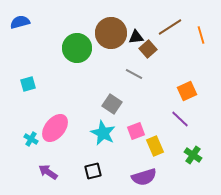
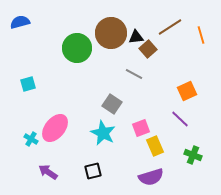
pink square: moved 5 px right, 3 px up
green cross: rotated 12 degrees counterclockwise
purple semicircle: moved 7 px right
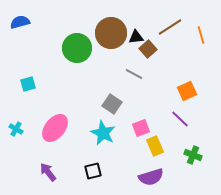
cyan cross: moved 15 px left, 10 px up
purple arrow: rotated 18 degrees clockwise
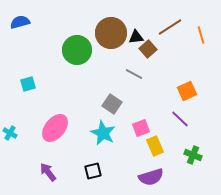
green circle: moved 2 px down
cyan cross: moved 6 px left, 4 px down
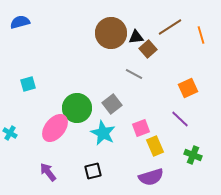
green circle: moved 58 px down
orange square: moved 1 px right, 3 px up
gray square: rotated 18 degrees clockwise
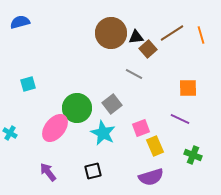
brown line: moved 2 px right, 6 px down
orange square: rotated 24 degrees clockwise
purple line: rotated 18 degrees counterclockwise
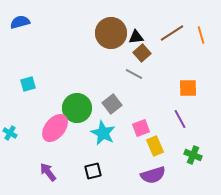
brown square: moved 6 px left, 4 px down
purple line: rotated 36 degrees clockwise
purple semicircle: moved 2 px right, 2 px up
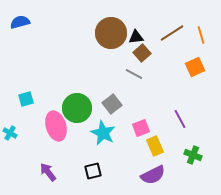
cyan square: moved 2 px left, 15 px down
orange square: moved 7 px right, 21 px up; rotated 24 degrees counterclockwise
pink ellipse: moved 1 px right, 2 px up; rotated 56 degrees counterclockwise
purple semicircle: rotated 10 degrees counterclockwise
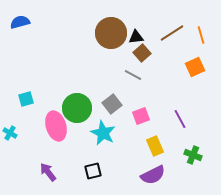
gray line: moved 1 px left, 1 px down
pink square: moved 12 px up
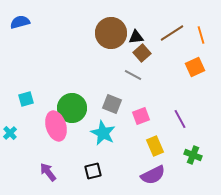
gray square: rotated 30 degrees counterclockwise
green circle: moved 5 px left
cyan cross: rotated 16 degrees clockwise
